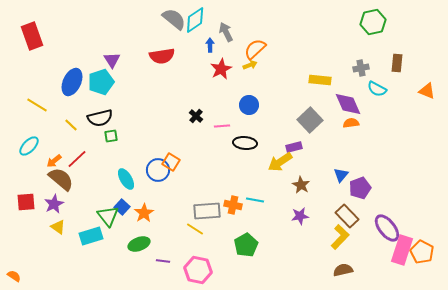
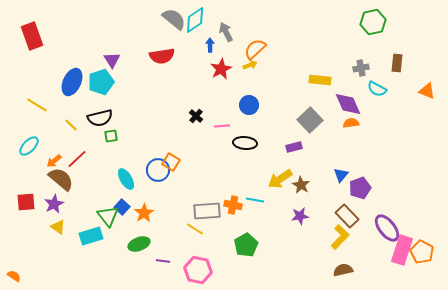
yellow arrow at (280, 162): moved 17 px down
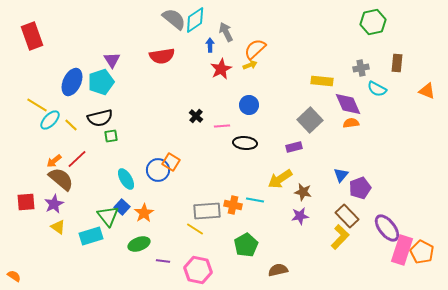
yellow rectangle at (320, 80): moved 2 px right, 1 px down
cyan ellipse at (29, 146): moved 21 px right, 26 px up
brown star at (301, 185): moved 2 px right, 7 px down; rotated 18 degrees counterclockwise
brown semicircle at (343, 270): moved 65 px left
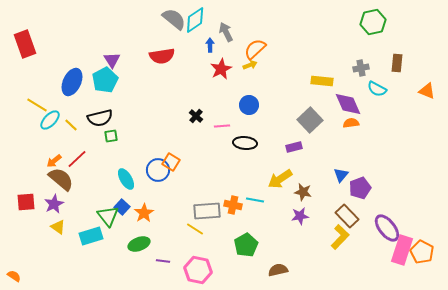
red rectangle at (32, 36): moved 7 px left, 8 px down
cyan pentagon at (101, 82): moved 4 px right, 2 px up; rotated 10 degrees counterclockwise
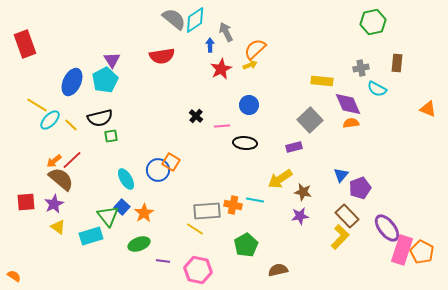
orange triangle at (427, 91): moved 1 px right, 18 px down
red line at (77, 159): moved 5 px left, 1 px down
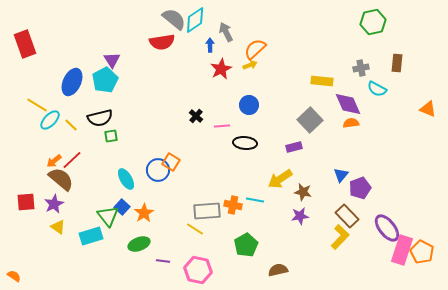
red semicircle at (162, 56): moved 14 px up
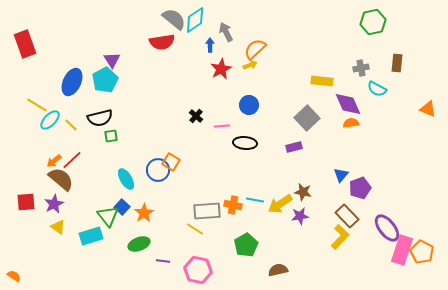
gray square at (310, 120): moved 3 px left, 2 px up
yellow arrow at (280, 179): moved 25 px down
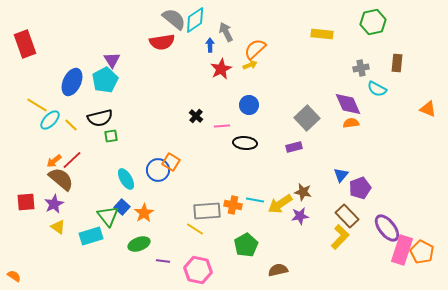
yellow rectangle at (322, 81): moved 47 px up
